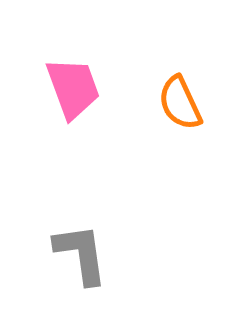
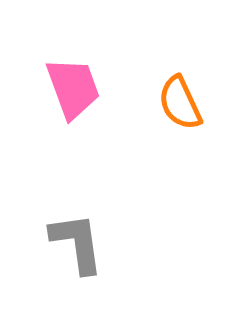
gray L-shape: moved 4 px left, 11 px up
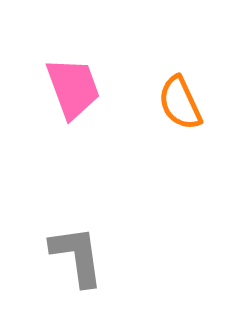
gray L-shape: moved 13 px down
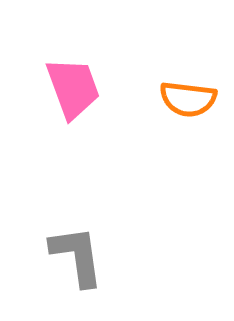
orange semicircle: moved 8 px right, 4 px up; rotated 58 degrees counterclockwise
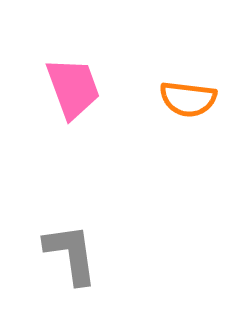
gray L-shape: moved 6 px left, 2 px up
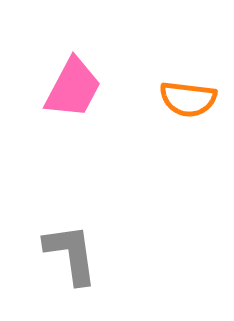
pink trapezoid: rotated 48 degrees clockwise
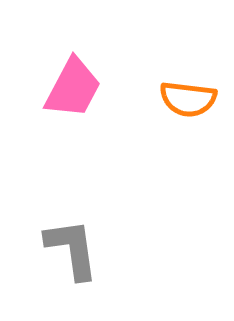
gray L-shape: moved 1 px right, 5 px up
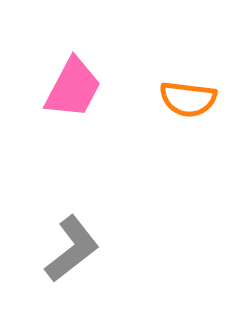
gray L-shape: rotated 60 degrees clockwise
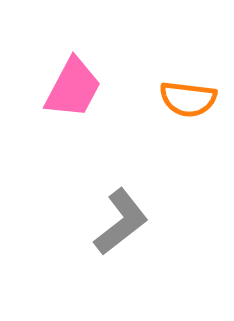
gray L-shape: moved 49 px right, 27 px up
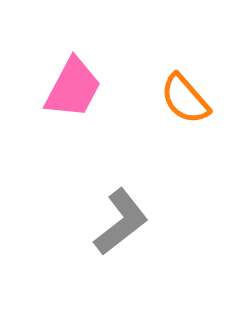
orange semicircle: moved 3 px left; rotated 42 degrees clockwise
